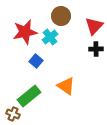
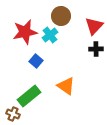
cyan cross: moved 2 px up
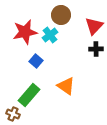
brown circle: moved 1 px up
green rectangle: moved 1 px up; rotated 10 degrees counterclockwise
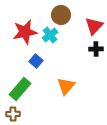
orange triangle: rotated 36 degrees clockwise
green rectangle: moved 9 px left, 6 px up
brown cross: rotated 24 degrees counterclockwise
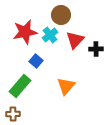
red triangle: moved 19 px left, 14 px down
green rectangle: moved 3 px up
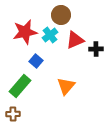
red triangle: rotated 24 degrees clockwise
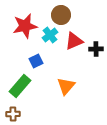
red star: moved 6 px up
red triangle: moved 1 px left, 1 px down
blue square: rotated 24 degrees clockwise
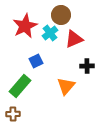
red star: rotated 15 degrees counterclockwise
cyan cross: moved 2 px up
red triangle: moved 2 px up
black cross: moved 9 px left, 17 px down
